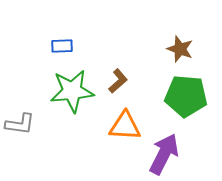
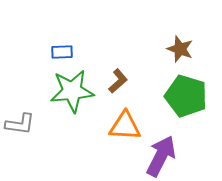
blue rectangle: moved 6 px down
green pentagon: rotated 12 degrees clockwise
purple arrow: moved 3 px left, 2 px down
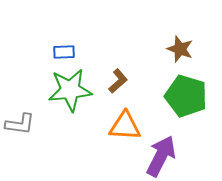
blue rectangle: moved 2 px right
green star: moved 2 px left, 1 px up
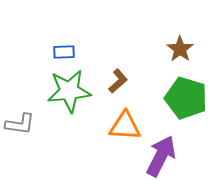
brown star: rotated 16 degrees clockwise
green star: moved 1 px left, 1 px down
green pentagon: moved 2 px down
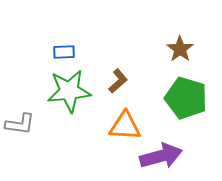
purple arrow: rotated 48 degrees clockwise
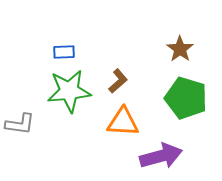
orange triangle: moved 2 px left, 4 px up
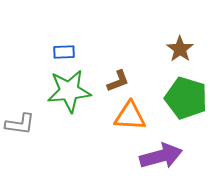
brown L-shape: rotated 20 degrees clockwise
orange triangle: moved 7 px right, 6 px up
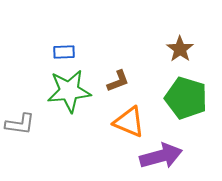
orange triangle: moved 1 px left, 6 px down; rotated 20 degrees clockwise
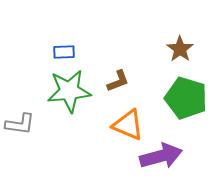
orange triangle: moved 1 px left, 3 px down
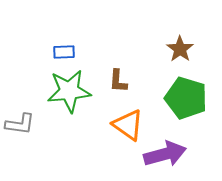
brown L-shape: rotated 115 degrees clockwise
orange triangle: rotated 12 degrees clockwise
purple arrow: moved 4 px right, 2 px up
